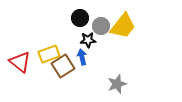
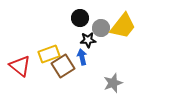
gray circle: moved 2 px down
red triangle: moved 4 px down
gray star: moved 4 px left, 1 px up
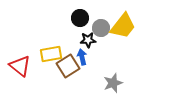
yellow rectangle: moved 2 px right; rotated 10 degrees clockwise
brown square: moved 5 px right
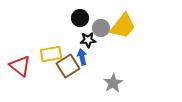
gray star: rotated 12 degrees counterclockwise
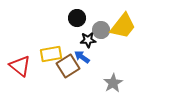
black circle: moved 3 px left
gray circle: moved 2 px down
blue arrow: rotated 42 degrees counterclockwise
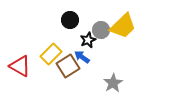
black circle: moved 7 px left, 2 px down
yellow trapezoid: rotated 8 degrees clockwise
black star: rotated 21 degrees counterclockwise
yellow rectangle: rotated 35 degrees counterclockwise
red triangle: rotated 10 degrees counterclockwise
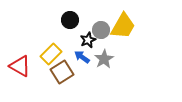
yellow trapezoid: rotated 16 degrees counterclockwise
brown square: moved 6 px left, 6 px down
gray star: moved 9 px left, 24 px up
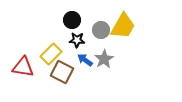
black circle: moved 2 px right
black star: moved 11 px left; rotated 28 degrees clockwise
blue arrow: moved 3 px right, 3 px down
red triangle: moved 3 px right, 1 px down; rotated 20 degrees counterclockwise
brown square: rotated 30 degrees counterclockwise
